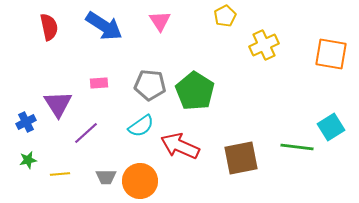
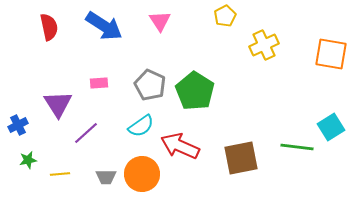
gray pentagon: rotated 20 degrees clockwise
blue cross: moved 8 px left, 3 px down
orange circle: moved 2 px right, 7 px up
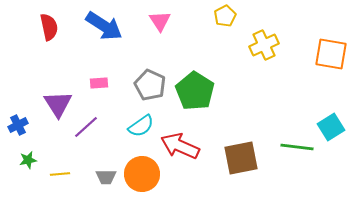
purple line: moved 6 px up
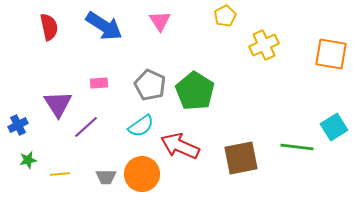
cyan square: moved 3 px right
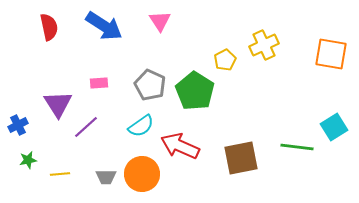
yellow pentagon: moved 44 px down
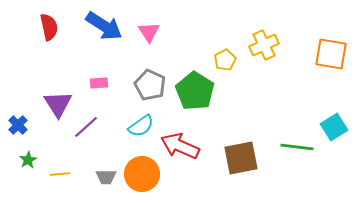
pink triangle: moved 11 px left, 11 px down
blue cross: rotated 18 degrees counterclockwise
green star: rotated 18 degrees counterclockwise
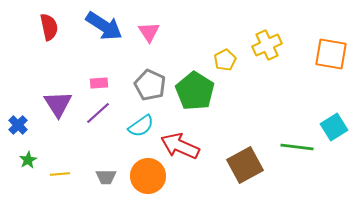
yellow cross: moved 3 px right
purple line: moved 12 px right, 14 px up
brown square: moved 4 px right, 7 px down; rotated 18 degrees counterclockwise
orange circle: moved 6 px right, 2 px down
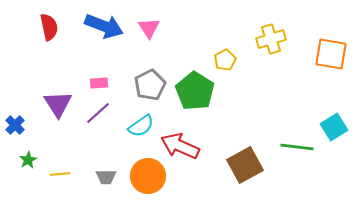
blue arrow: rotated 12 degrees counterclockwise
pink triangle: moved 4 px up
yellow cross: moved 4 px right, 6 px up; rotated 8 degrees clockwise
gray pentagon: rotated 20 degrees clockwise
blue cross: moved 3 px left
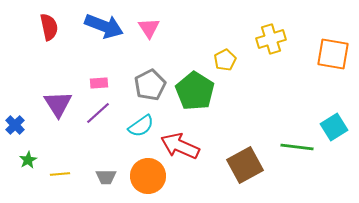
orange square: moved 2 px right
